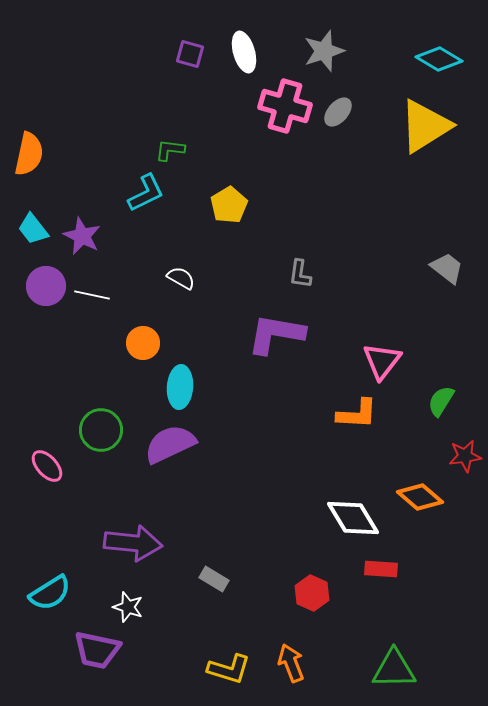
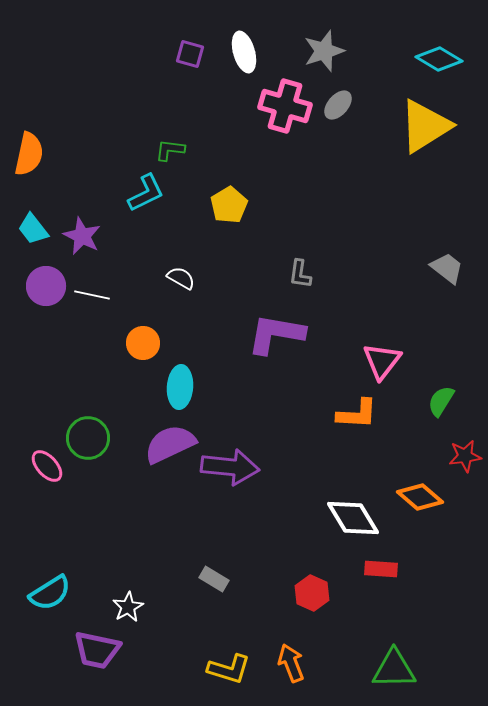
gray ellipse: moved 7 px up
green circle: moved 13 px left, 8 px down
purple arrow: moved 97 px right, 76 px up
white star: rotated 24 degrees clockwise
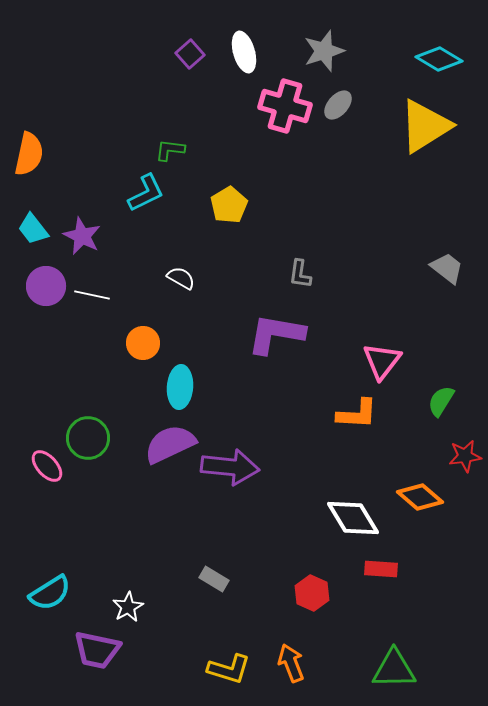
purple square: rotated 32 degrees clockwise
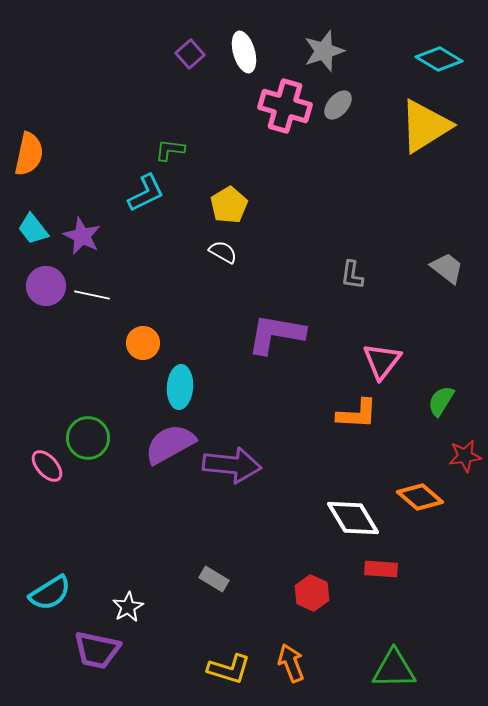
gray L-shape: moved 52 px right, 1 px down
white semicircle: moved 42 px right, 26 px up
purple semicircle: rotated 4 degrees counterclockwise
purple arrow: moved 2 px right, 2 px up
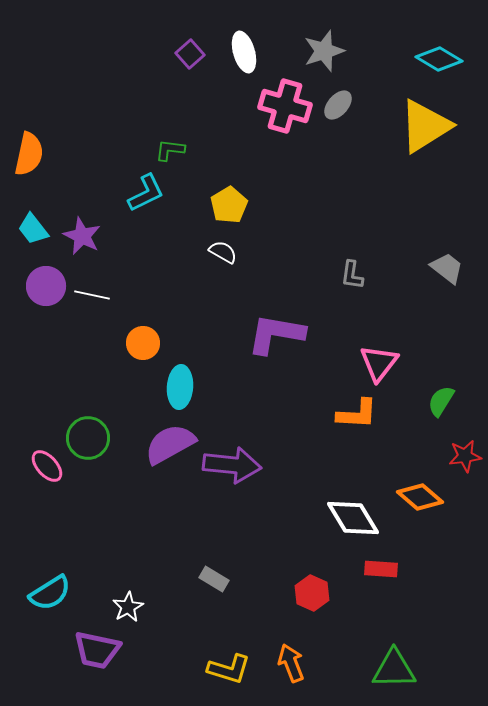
pink triangle: moved 3 px left, 2 px down
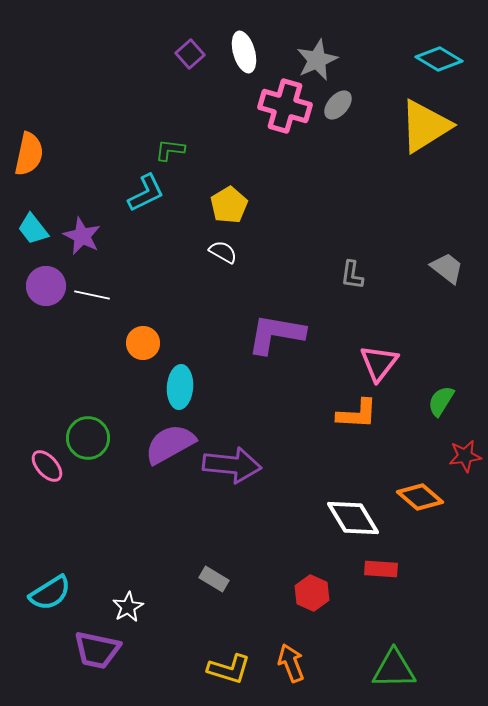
gray star: moved 7 px left, 9 px down; rotated 6 degrees counterclockwise
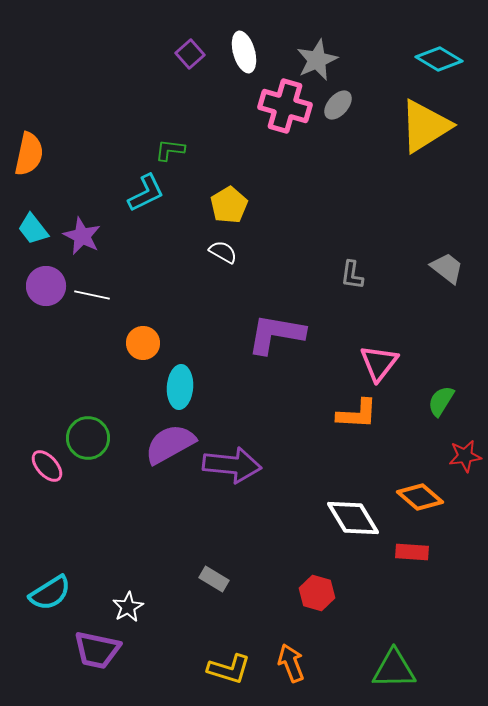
red rectangle: moved 31 px right, 17 px up
red hexagon: moved 5 px right; rotated 8 degrees counterclockwise
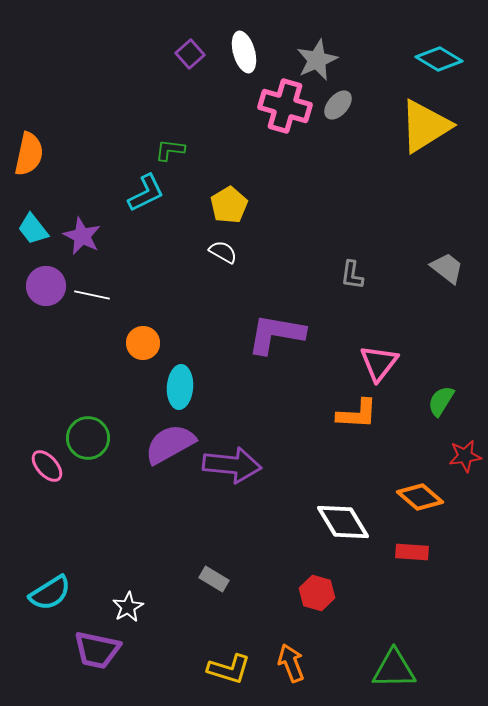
white diamond: moved 10 px left, 4 px down
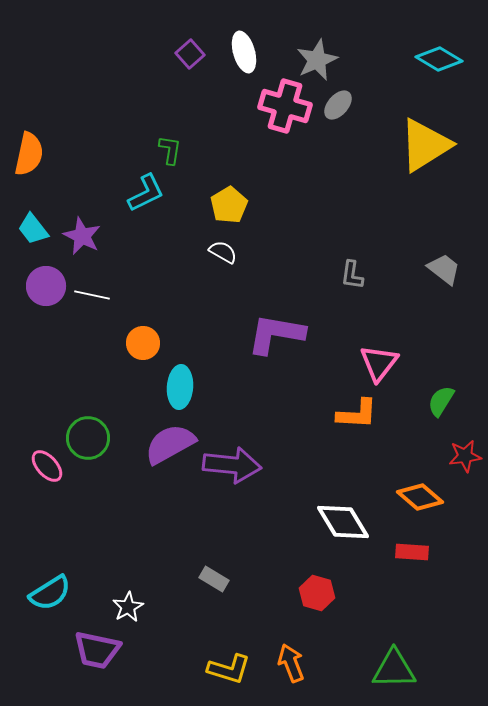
yellow triangle: moved 19 px down
green L-shape: rotated 92 degrees clockwise
gray trapezoid: moved 3 px left, 1 px down
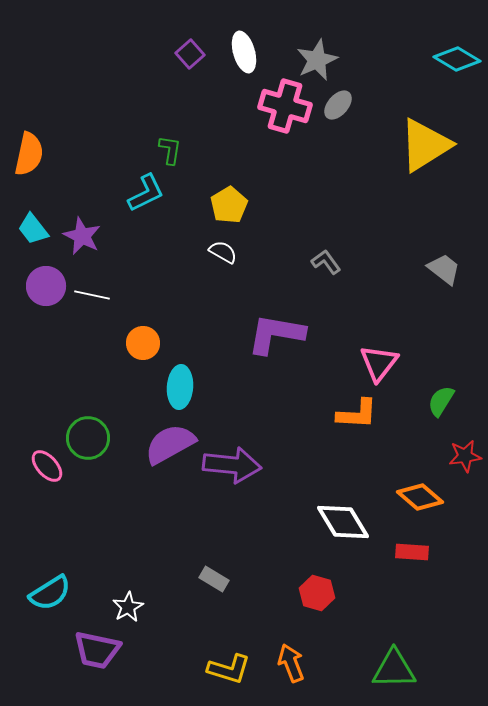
cyan diamond: moved 18 px right
gray L-shape: moved 26 px left, 13 px up; rotated 136 degrees clockwise
